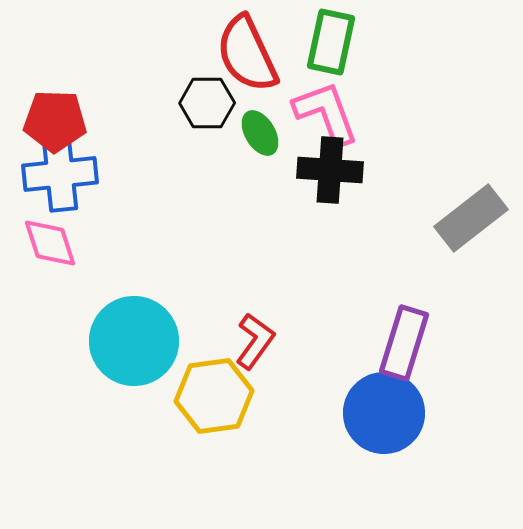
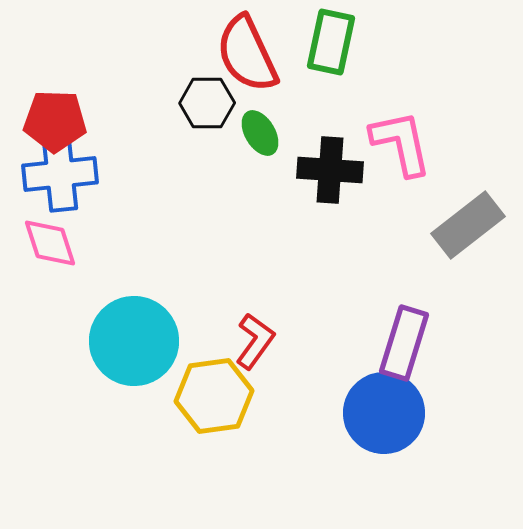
pink L-shape: moved 75 px right, 30 px down; rotated 8 degrees clockwise
gray rectangle: moved 3 px left, 7 px down
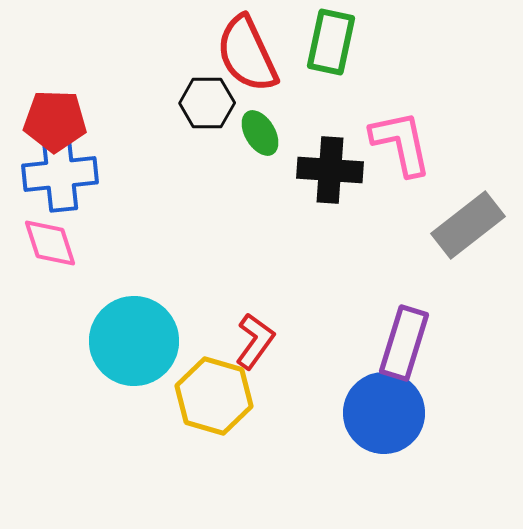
yellow hexagon: rotated 24 degrees clockwise
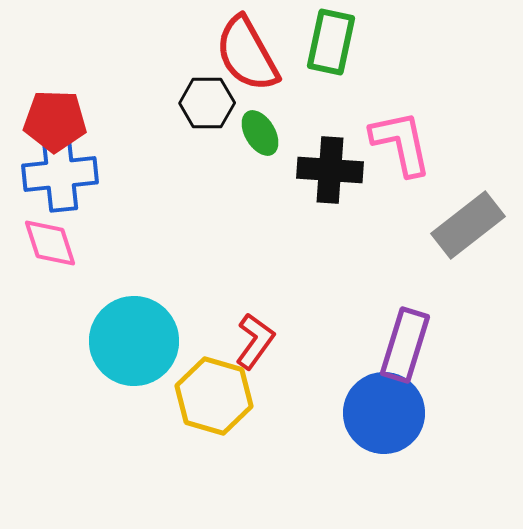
red semicircle: rotated 4 degrees counterclockwise
purple rectangle: moved 1 px right, 2 px down
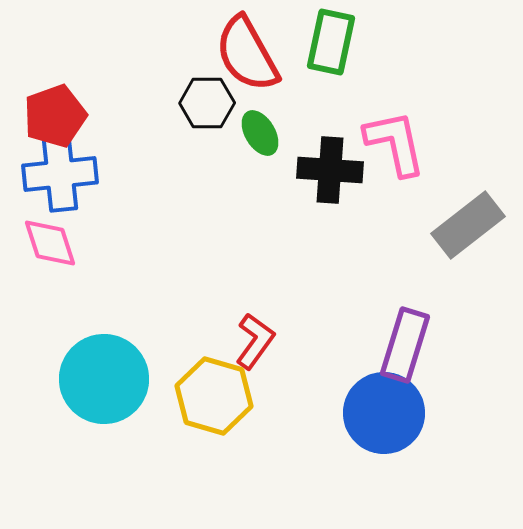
red pentagon: moved 5 px up; rotated 22 degrees counterclockwise
pink L-shape: moved 6 px left
cyan circle: moved 30 px left, 38 px down
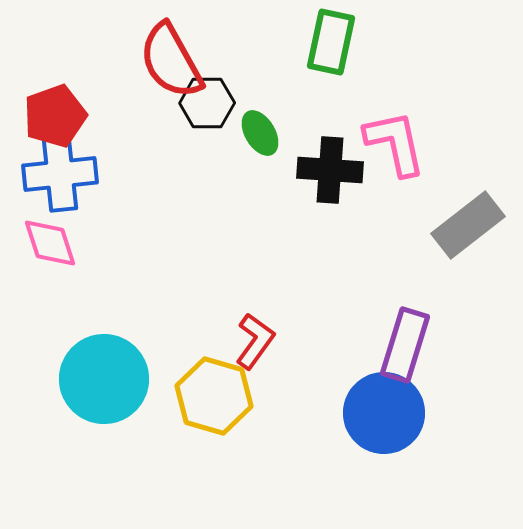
red semicircle: moved 76 px left, 7 px down
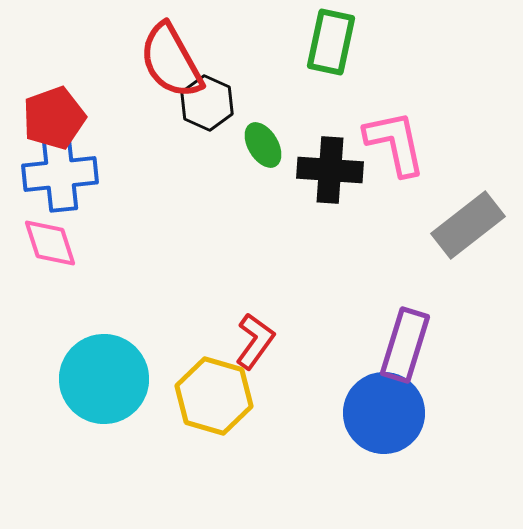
black hexagon: rotated 24 degrees clockwise
red pentagon: moved 1 px left, 2 px down
green ellipse: moved 3 px right, 12 px down
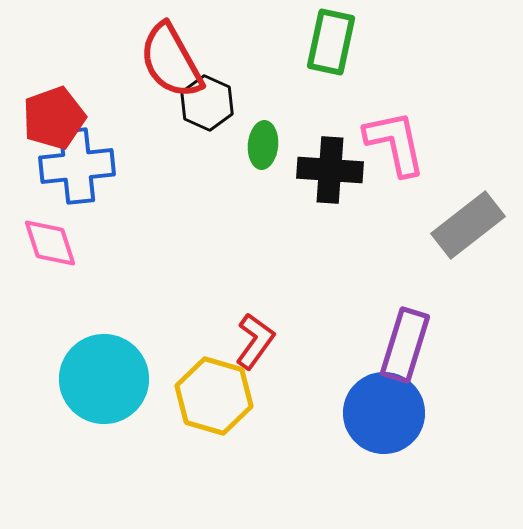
green ellipse: rotated 36 degrees clockwise
blue cross: moved 17 px right, 8 px up
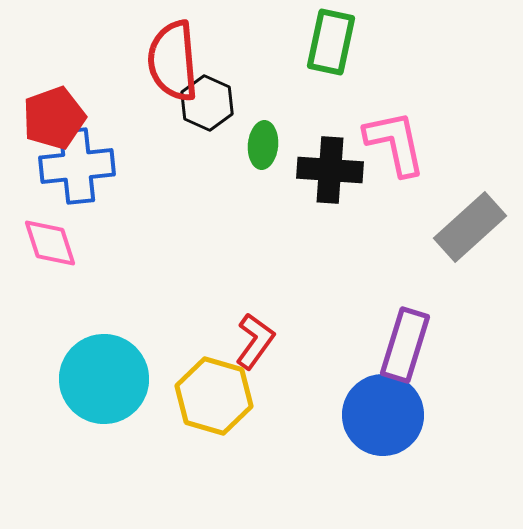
red semicircle: moved 2 px right; rotated 24 degrees clockwise
gray rectangle: moved 2 px right, 2 px down; rotated 4 degrees counterclockwise
blue circle: moved 1 px left, 2 px down
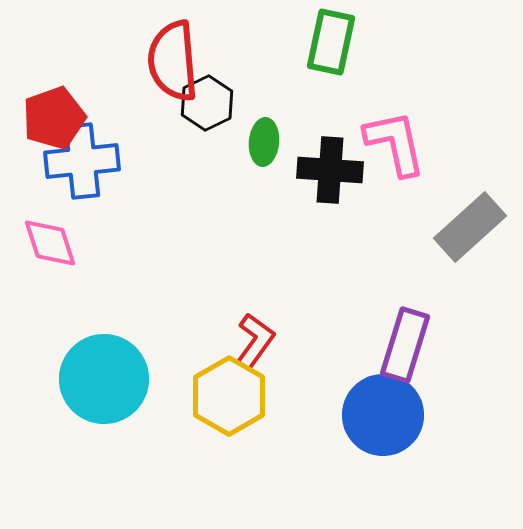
black hexagon: rotated 10 degrees clockwise
green ellipse: moved 1 px right, 3 px up
blue cross: moved 5 px right, 5 px up
yellow hexagon: moved 15 px right; rotated 14 degrees clockwise
